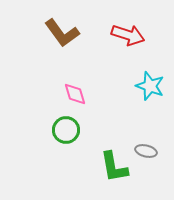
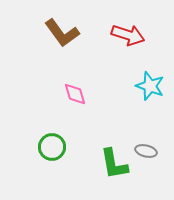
green circle: moved 14 px left, 17 px down
green L-shape: moved 3 px up
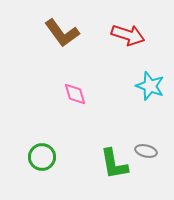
green circle: moved 10 px left, 10 px down
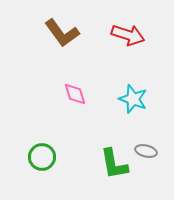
cyan star: moved 17 px left, 13 px down
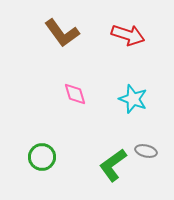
green L-shape: moved 1 px left, 1 px down; rotated 64 degrees clockwise
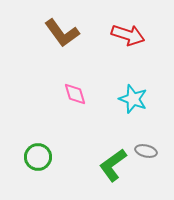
green circle: moved 4 px left
